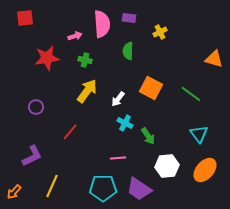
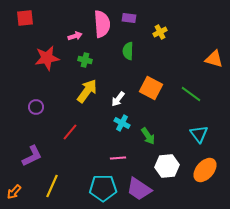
cyan cross: moved 3 px left
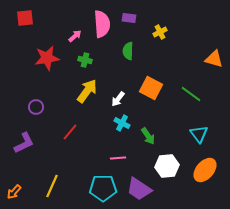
pink arrow: rotated 24 degrees counterclockwise
purple L-shape: moved 8 px left, 13 px up
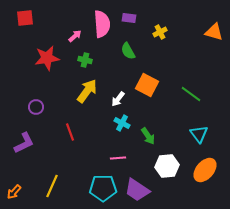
green semicircle: rotated 30 degrees counterclockwise
orange triangle: moved 27 px up
orange square: moved 4 px left, 3 px up
red line: rotated 60 degrees counterclockwise
purple trapezoid: moved 2 px left, 1 px down
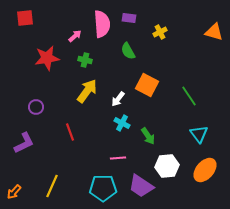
green line: moved 2 px left, 2 px down; rotated 20 degrees clockwise
purple trapezoid: moved 4 px right, 4 px up
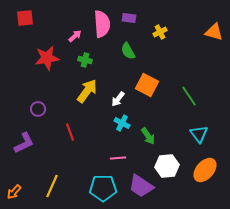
purple circle: moved 2 px right, 2 px down
